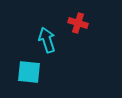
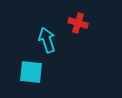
cyan square: moved 2 px right
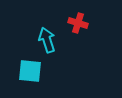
cyan square: moved 1 px left, 1 px up
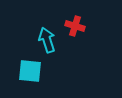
red cross: moved 3 px left, 3 px down
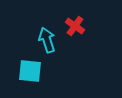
red cross: rotated 18 degrees clockwise
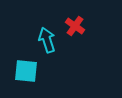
cyan square: moved 4 px left
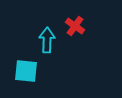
cyan arrow: rotated 20 degrees clockwise
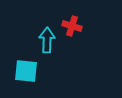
red cross: moved 3 px left; rotated 18 degrees counterclockwise
